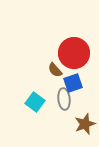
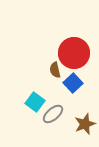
brown semicircle: rotated 28 degrees clockwise
blue square: rotated 24 degrees counterclockwise
gray ellipse: moved 11 px left, 15 px down; rotated 55 degrees clockwise
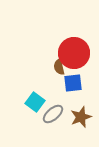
brown semicircle: moved 4 px right, 3 px up
blue square: rotated 36 degrees clockwise
brown star: moved 4 px left, 7 px up
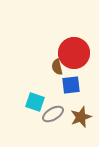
brown semicircle: moved 2 px left
blue square: moved 2 px left, 2 px down
cyan square: rotated 18 degrees counterclockwise
gray ellipse: rotated 10 degrees clockwise
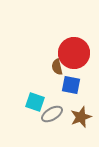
blue square: rotated 18 degrees clockwise
gray ellipse: moved 1 px left
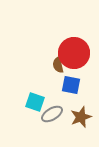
brown semicircle: moved 1 px right, 2 px up
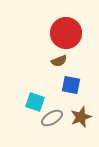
red circle: moved 8 px left, 20 px up
brown semicircle: moved 1 px right, 4 px up; rotated 98 degrees counterclockwise
gray ellipse: moved 4 px down
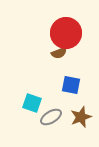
brown semicircle: moved 8 px up
cyan square: moved 3 px left, 1 px down
gray ellipse: moved 1 px left, 1 px up
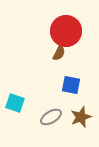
red circle: moved 2 px up
brown semicircle: rotated 42 degrees counterclockwise
cyan square: moved 17 px left
